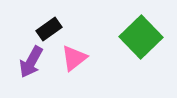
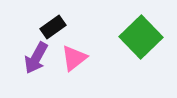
black rectangle: moved 4 px right, 2 px up
purple arrow: moved 5 px right, 4 px up
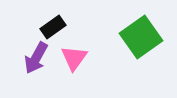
green square: rotated 9 degrees clockwise
pink triangle: rotated 16 degrees counterclockwise
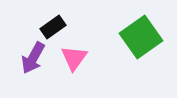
purple arrow: moved 3 px left
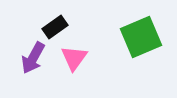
black rectangle: moved 2 px right
green square: rotated 12 degrees clockwise
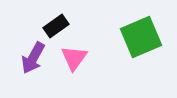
black rectangle: moved 1 px right, 1 px up
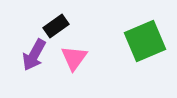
green square: moved 4 px right, 4 px down
purple arrow: moved 1 px right, 3 px up
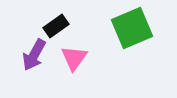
green square: moved 13 px left, 13 px up
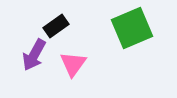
pink triangle: moved 1 px left, 6 px down
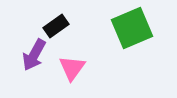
pink triangle: moved 1 px left, 4 px down
